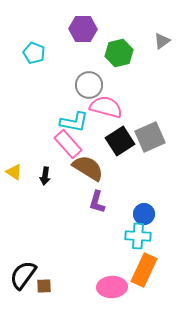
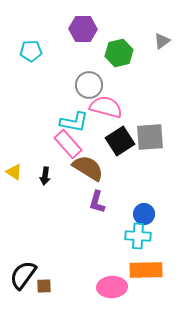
cyan pentagon: moved 3 px left, 2 px up; rotated 25 degrees counterclockwise
gray square: rotated 20 degrees clockwise
orange rectangle: moved 2 px right; rotated 64 degrees clockwise
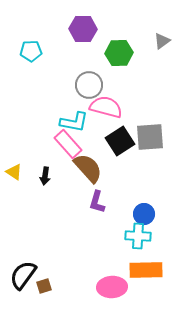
green hexagon: rotated 12 degrees clockwise
brown semicircle: rotated 16 degrees clockwise
brown square: rotated 14 degrees counterclockwise
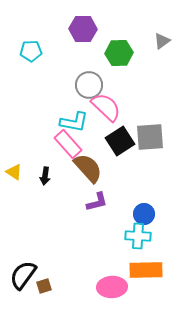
pink semicircle: rotated 28 degrees clockwise
purple L-shape: rotated 120 degrees counterclockwise
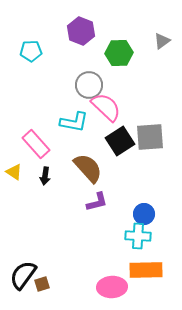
purple hexagon: moved 2 px left, 2 px down; rotated 20 degrees clockwise
pink rectangle: moved 32 px left
brown square: moved 2 px left, 2 px up
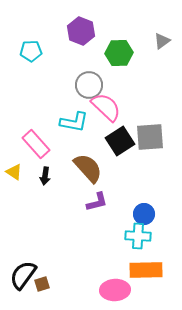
pink ellipse: moved 3 px right, 3 px down
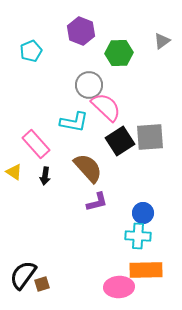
cyan pentagon: rotated 20 degrees counterclockwise
blue circle: moved 1 px left, 1 px up
pink ellipse: moved 4 px right, 3 px up
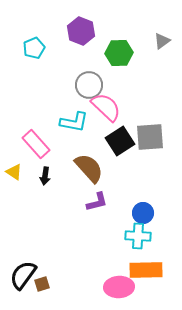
cyan pentagon: moved 3 px right, 3 px up
brown semicircle: moved 1 px right
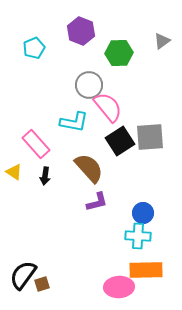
pink semicircle: moved 2 px right; rotated 8 degrees clockwise
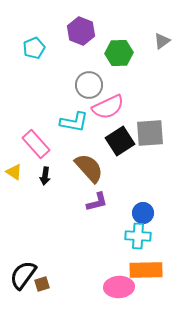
pink semicircle: rotated 104 degrees clockwise
gray square: moved 4 px up
